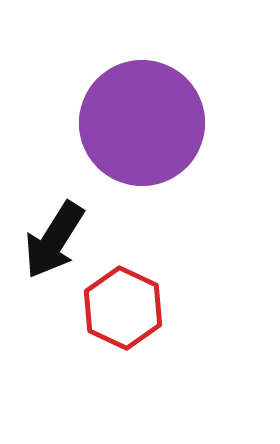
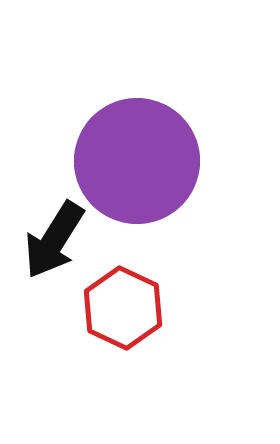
purple circle: moved 5 px left, 38 px down
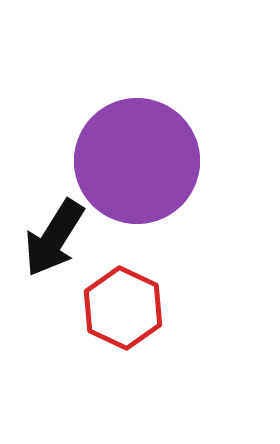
black arrow: moved 2 px up
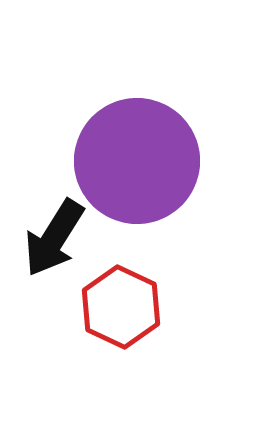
red hexagon: moved 2 px left, 1 px up
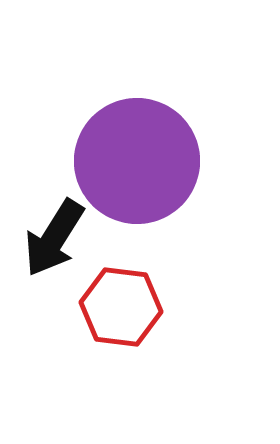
red hexagon: rotated 18 degrees counterclockwise
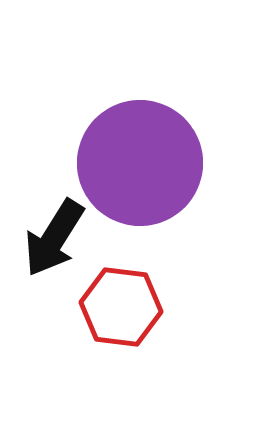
purple circle: moved 3 px right, 2 px down
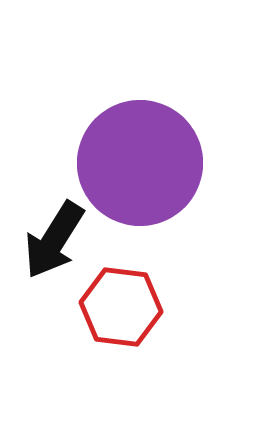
black arrow: moved 2 px down
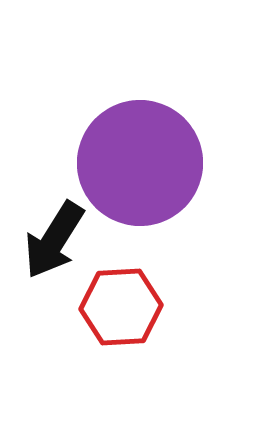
red hexagon: rotated 10 degrees counterclockwise
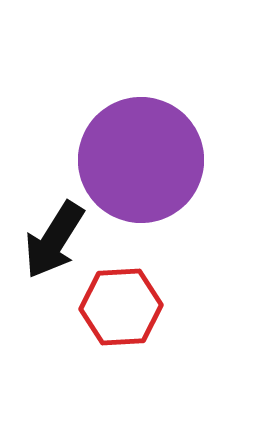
purple circle: moved 1 px right, 3 px up
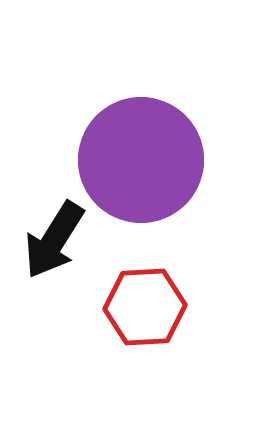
red hexagon: moved 24 px right
